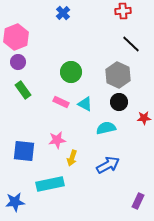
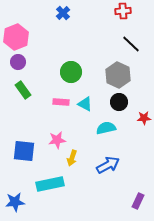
pink rectangle: rotated 21 degrees counterclockwise
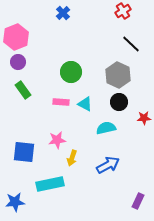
red cross: rotated 28 degrees counterclockwise
blue square: moved 1 px down
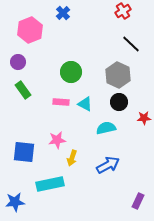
pink hexagon: moved 14 px right, 7 px up
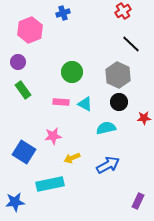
blue cross: rotated 24 degrees clockwise
green circle: moved 1 px right
pink star: moved 4 px left, 4 px up
blue square: rotated 25 degrees clockwise
yellow arrow: rotated 49 degrees clockwise
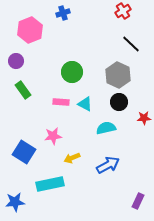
purple circle: moved 2 px left, 1 px up
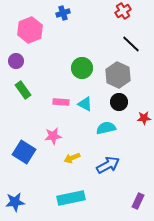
green circle: moved 10 px right, 4 px up
cyan rectangle: moved 21 px right, 14 px down
